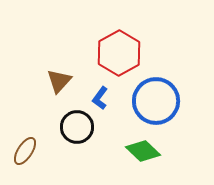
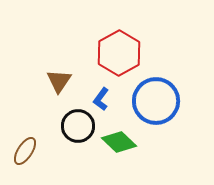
brown triangle: rotated 8 degrees counterclockwise
blue L-shape: moved 1 px right, 1 px down
black circle: moved 1 px right, 1 px up
green diamond: moved 24 px left, 9 px up
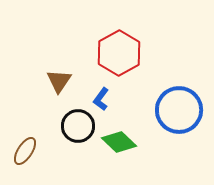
blue circle: moved 23 px right, 9 px down
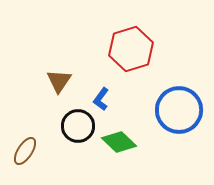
red hexagon: moved 12 px right, 4 px up; rotated 12 degrees clockwise
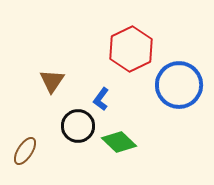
red hexagon: rotated 9 degrees counterclockwise
brown triangle: moved 7 px left
blue circle: moved 25 px up
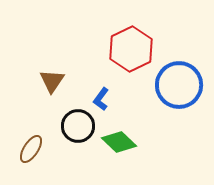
brown ellipse: moved 6 px right, 2 px up
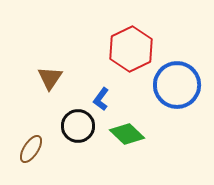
brown triangle: moved 2 px left, 3 px up
blue circle: moved 2 px left
green diamond: moved 8 px right, 8 px up
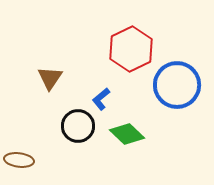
blue L-shape: rotated 15 degrees clockwise
brown ellipse: moved 12 px left, 11 px down; rotated 64 degrees clockwise
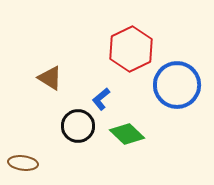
brown triangle: rotated 32 degrees counterclockwise
brown ellipse: moved 4 px right, 3 px down
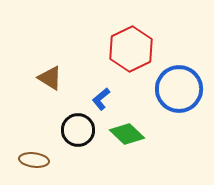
blue circle: moved 2 px right, 4 px down
black circle: moved 4 px down
brown ellipse: moved 11 px right, 3 px up
